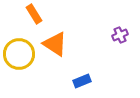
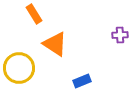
purple cross: rotated 21 degrees clockwise
yellow circle: moved 14 px down
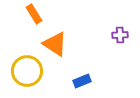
yellow circle: moved 8 px right, 3 px down
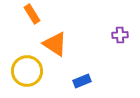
orange rectangle: moved 2 px left
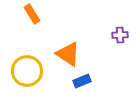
orange triangle: moved 13 px right, 10 px down
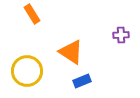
purple cross: moved 1 px right
orange triangle: moved 3 px right, 2 px up
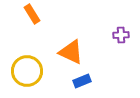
orange triangle: rotated 8 degrees counterclockwise
